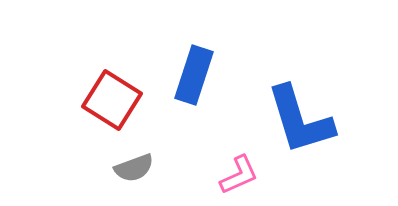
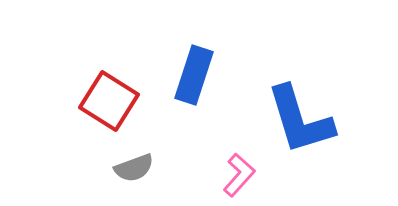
red square: moved 3 px left, 1 px down
pink L-shape: rotated 24 degrees counterclockwise
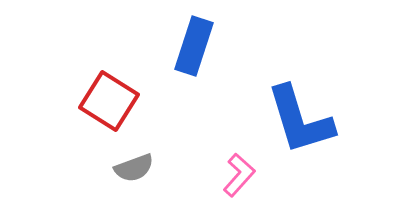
blue rectangle: moved 29 px up
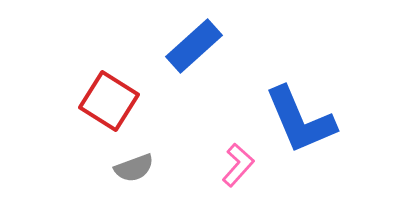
blue rectangle: rotated 30 degrees clockwise
blue L-shape: rotated 6 degrees counterclockwise
pink L-shape: moved 1 px left, 10 px up
